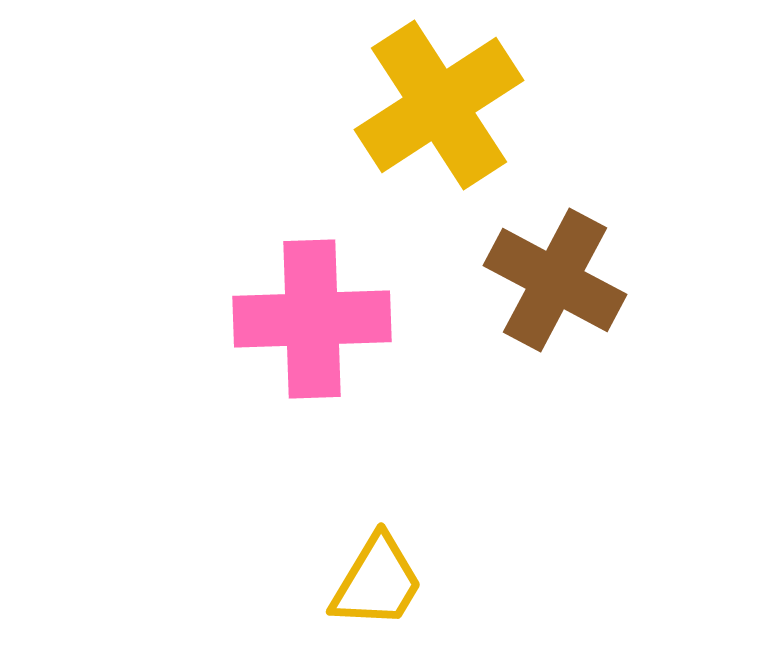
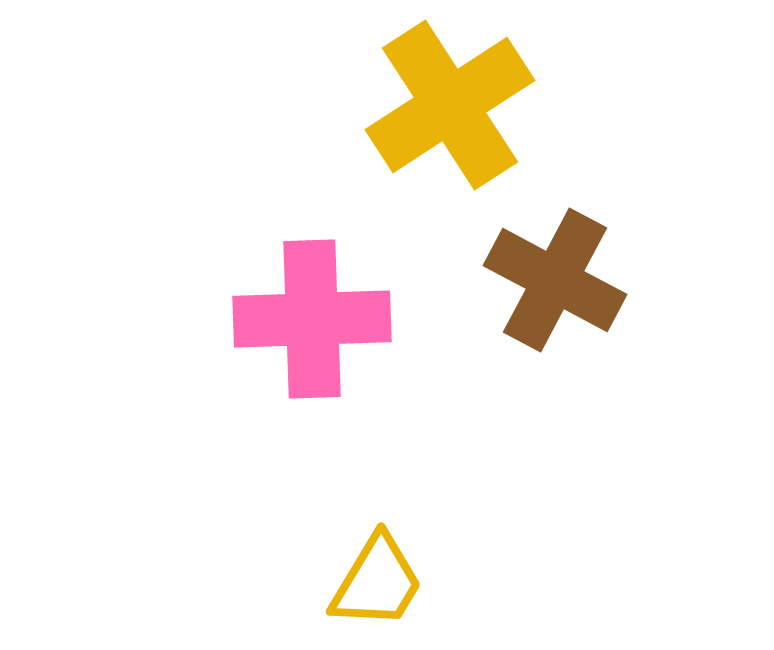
yellow cross: moved 11 px right
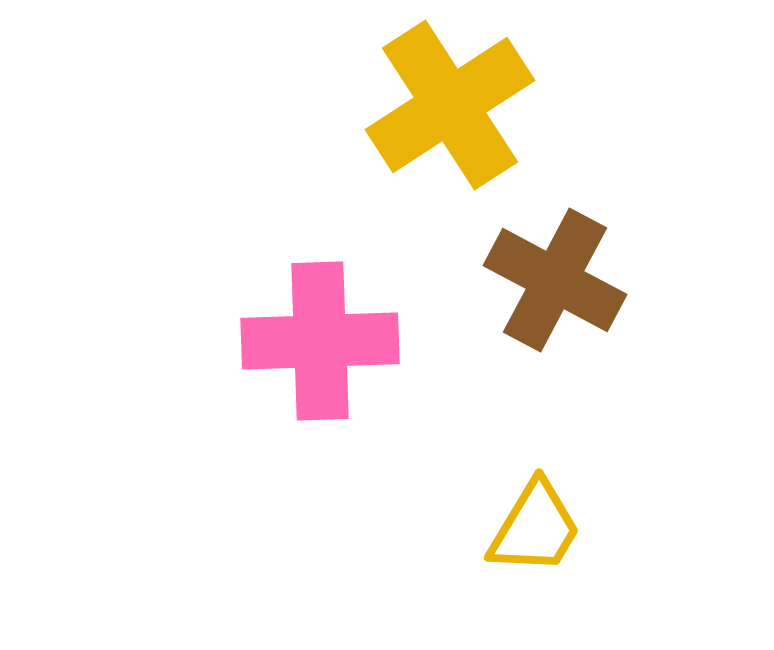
pink cross: moved 8 px right, 22 px down
yellow trapezoid: moved 158 px right, 54 px up
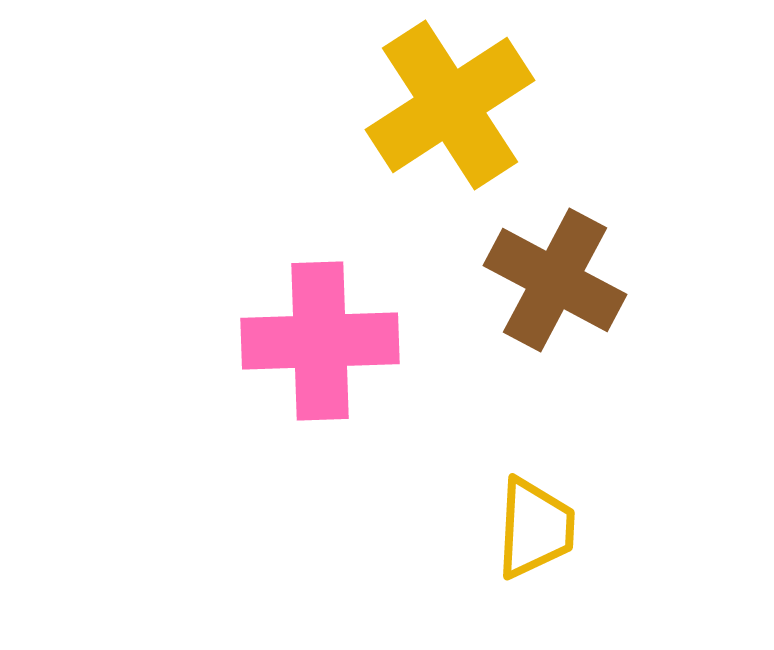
yellow trapezoid: rotated 28 degrees counterclockwise
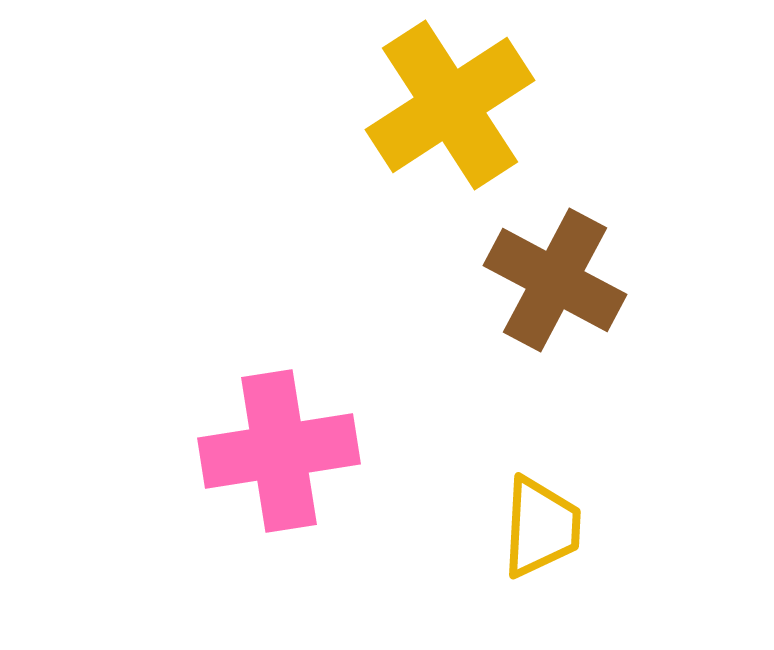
pink cross: moved 41 px left, 110 px down; rotated 7 degrees counterclockwise
yellow trapezoid: moved 6 px right, 1 px up
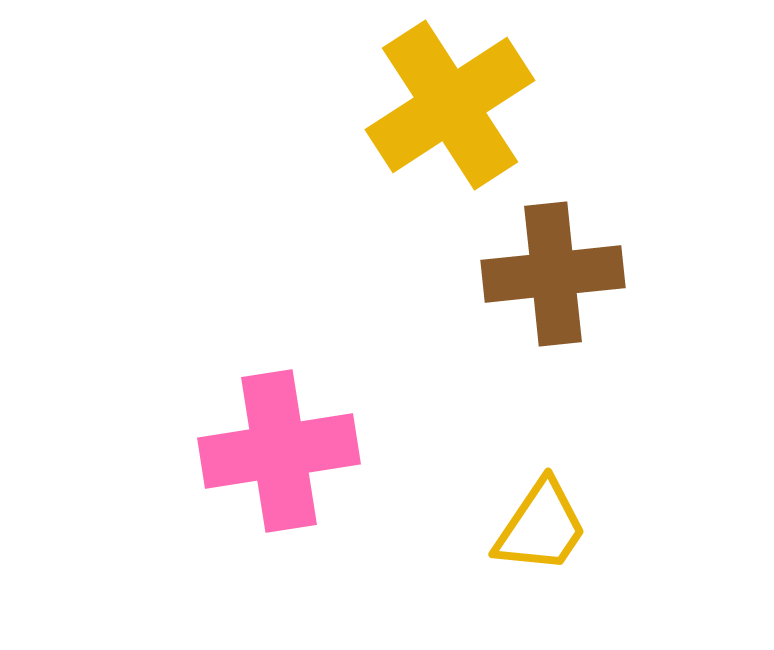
brown cross: moved 2 px left, 6 px up; rotated 34 degrees counterclockwise
yellow trapezoid: rotated 31 degrees clockwise
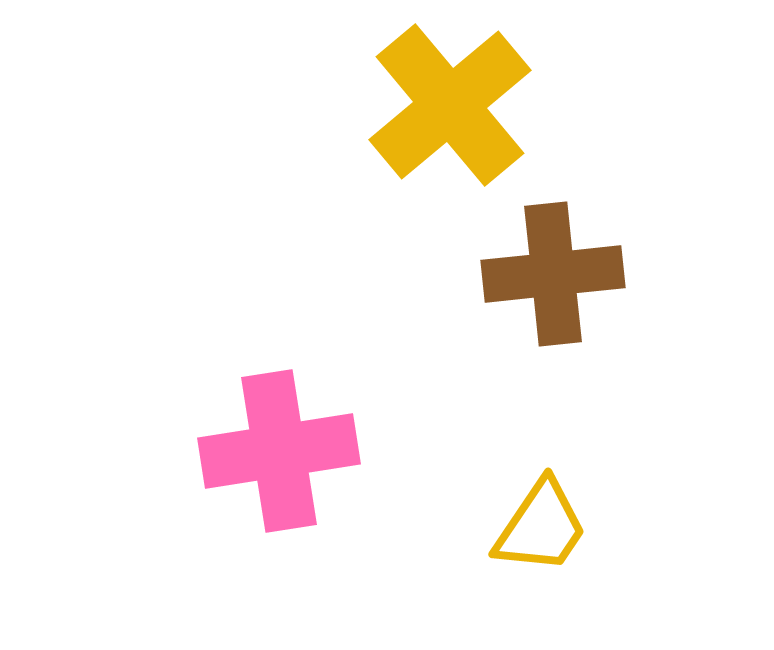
yellow cross: rotated 7 degrees counterclockwise
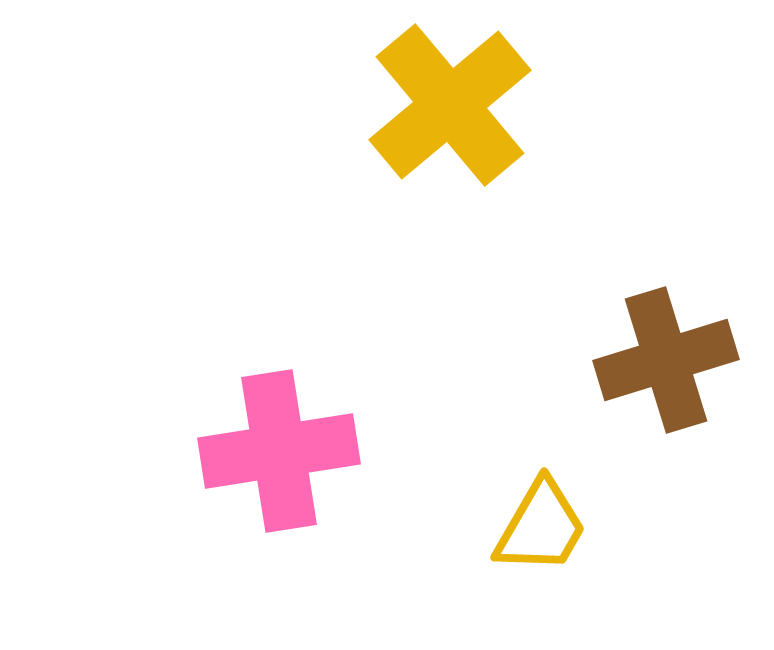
brown cross: moved 113 px right, 86 px down; rotated 11 degrees counterclockwise
yellow trapezoid: rotated 4 degrees counterclockwise
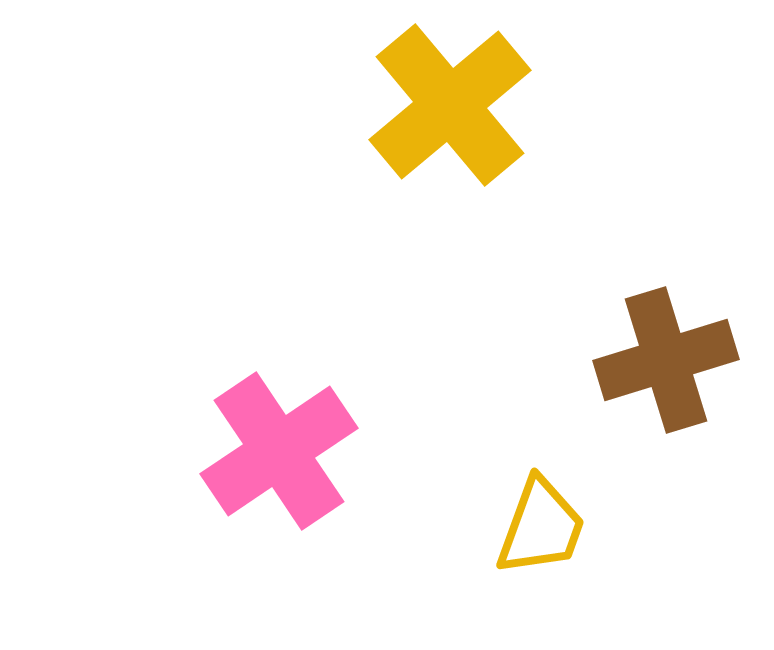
pink cross: rotated 25 degrees counterclockwise
yellow trapezoid: rotated 10 degrees counterclockwise
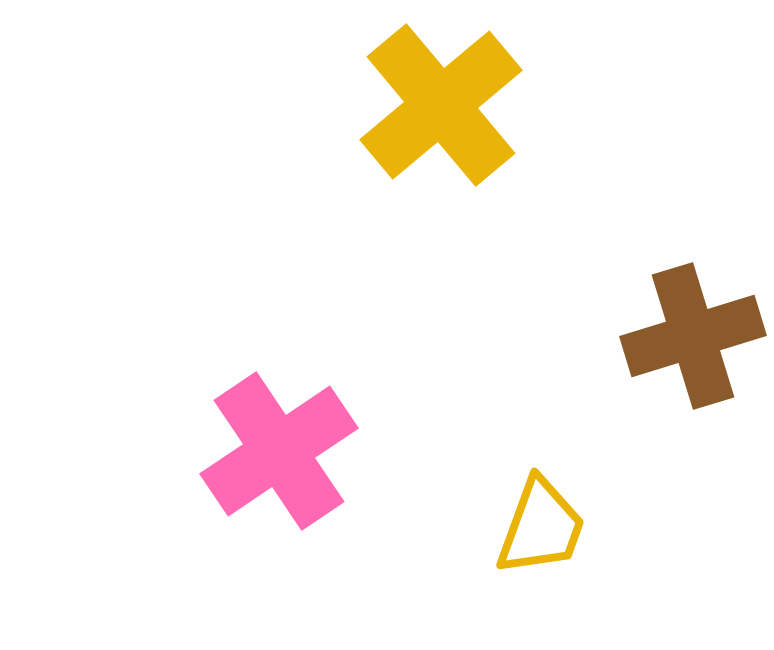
yellow cross: moved 9 px left
brown cross: moved 27 px right, 24 px up
